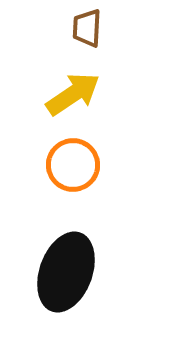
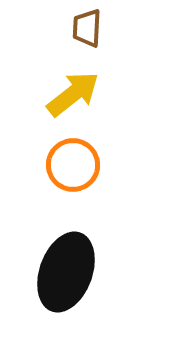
yellow arrow: rotated 4 degrees counterclockwise
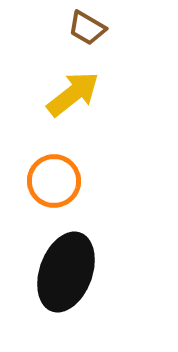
brown trapezoid: rotated 63 degrees counterclockwise
orange circle: moved 19 px left, 16 px down
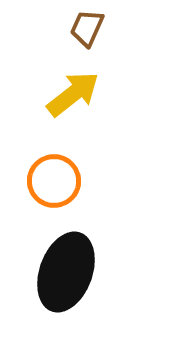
brown trapezoid: rotated 84 degrees clockwise
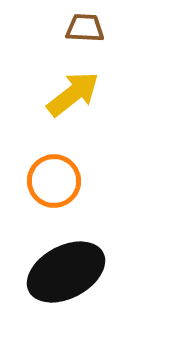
brown trapezoid: moved 2 px left; rotated 69 degrees clockwise
black ellipse: rotated 42 degrees clockwise
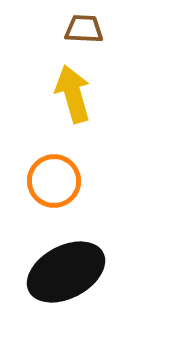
brown trapezoid: moved 1 px left, 1 px down
yellow arrow: rotated 68 degrees counterclockwise
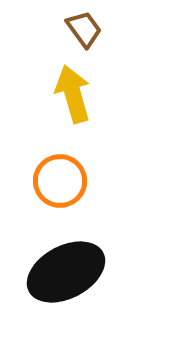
brown trapezoid: rotated 51 degrees clockwise
orange circle: moved 6 px right
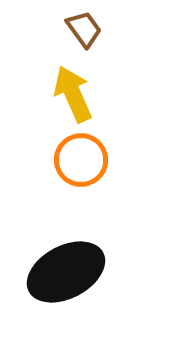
yellow arrow: rotated 8 degrees counterclockwise
orange circle: moved 21 px right, 21 px up
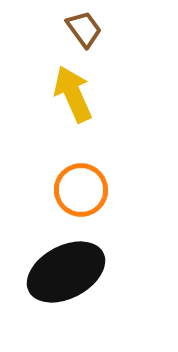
orange circle: moved 30 px down
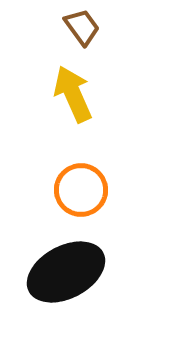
brown trapezoid: moved 2 px left, 2 px up
